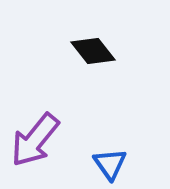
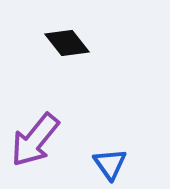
black diamond: moved 26 px left, 8 px up
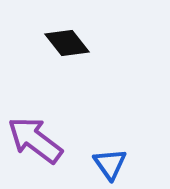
purple arrow: rotated 88 degrees clockwise
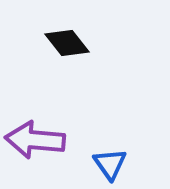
purple arrow: rotated 32 degrees counterclockwise
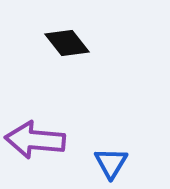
blue triangle: moved 1 px right, 1 px up; rotated 6 degrees clockwise
